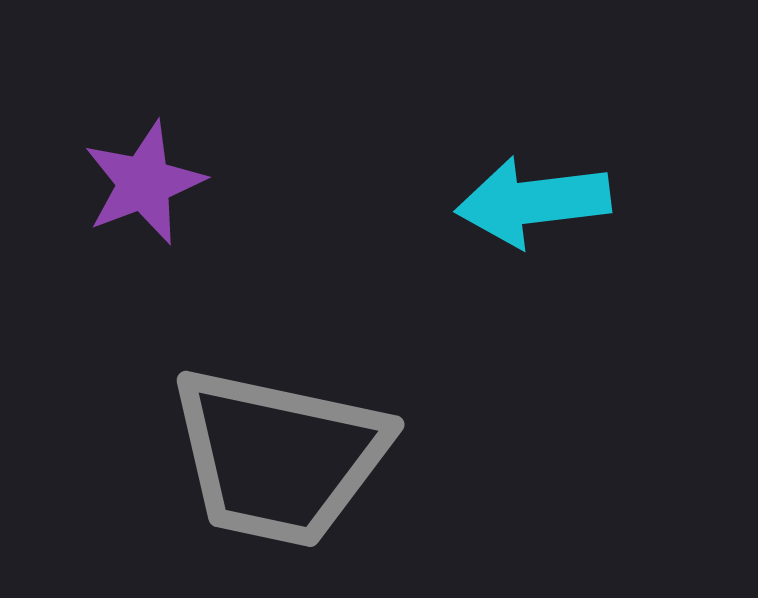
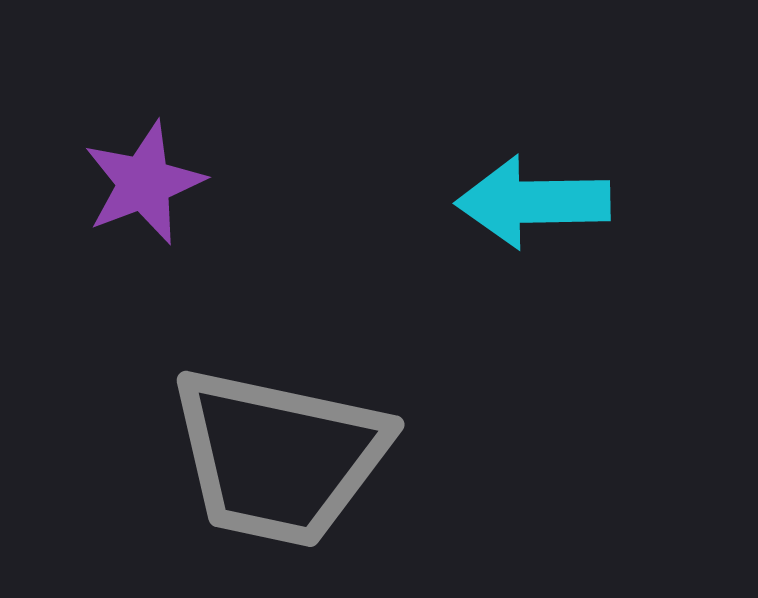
cyan arrow: rotated 6 degrees clockwise
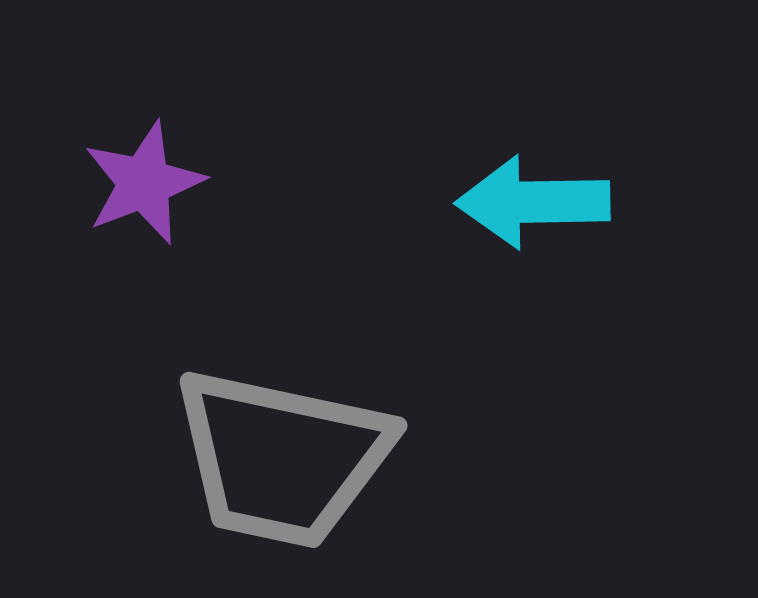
gray trapezoid: moved 3 px right, 1 px down
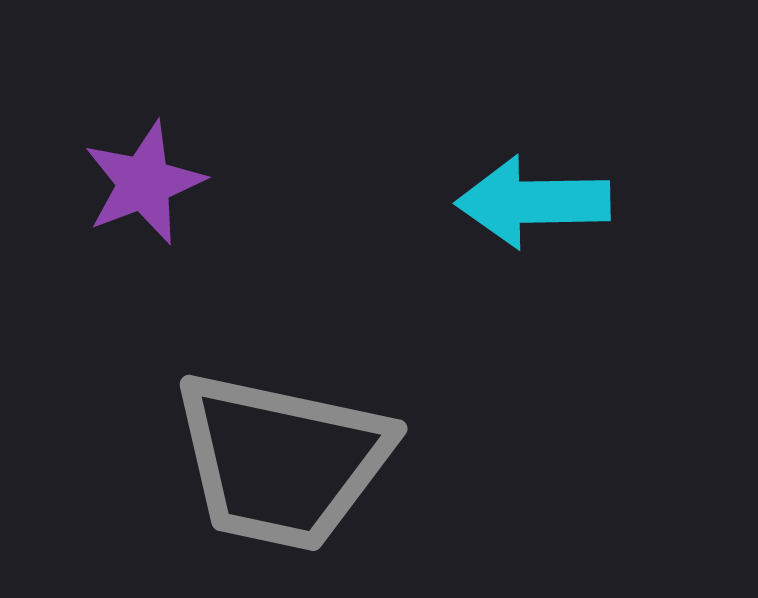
gray trapezoid: moved 3 px down
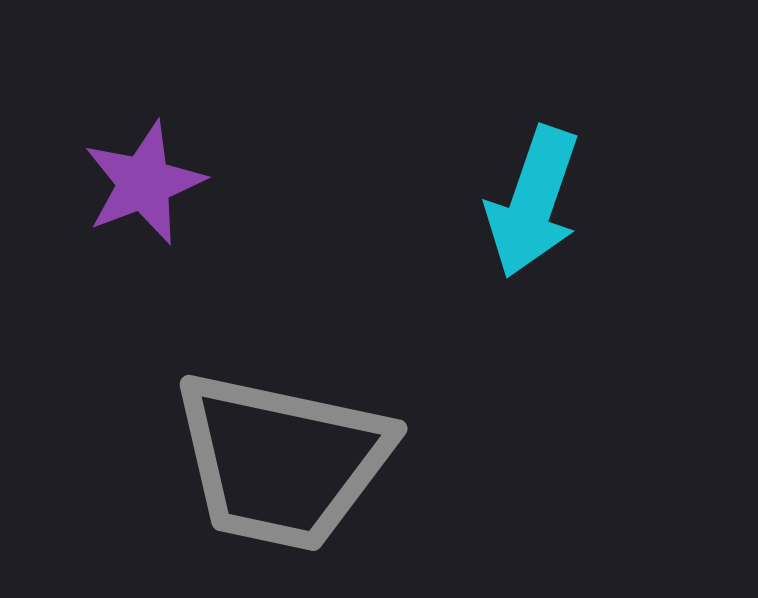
cyan arrow: rotated 70 degrees counterclockwise
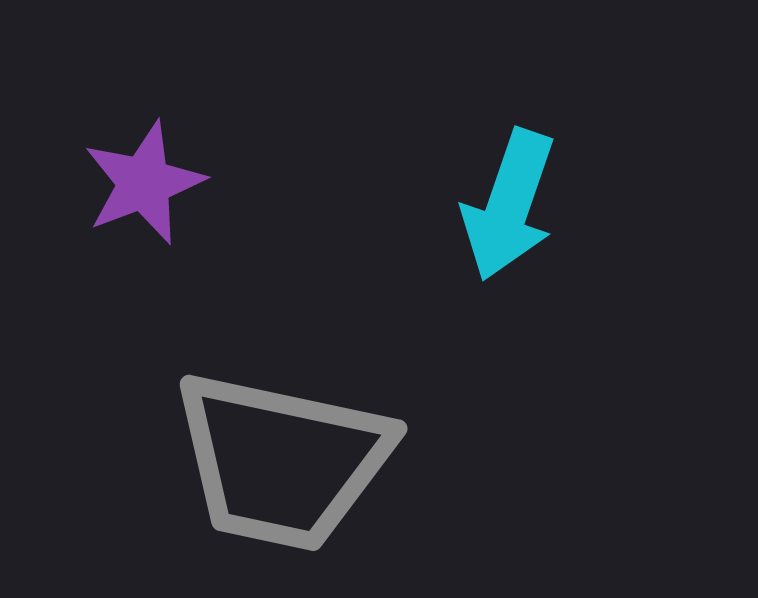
cyan arrow: moved 24 px left, 3 px down
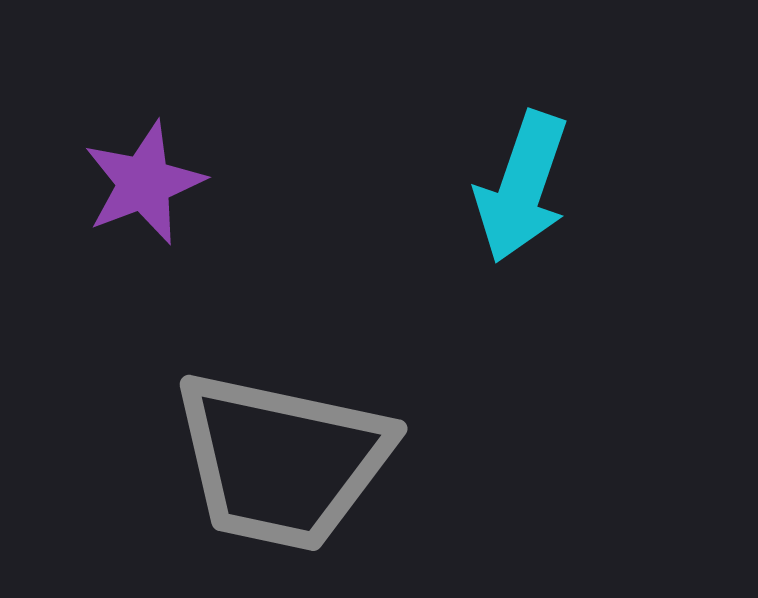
cyan arrow: moved 13 px right, 18 px up
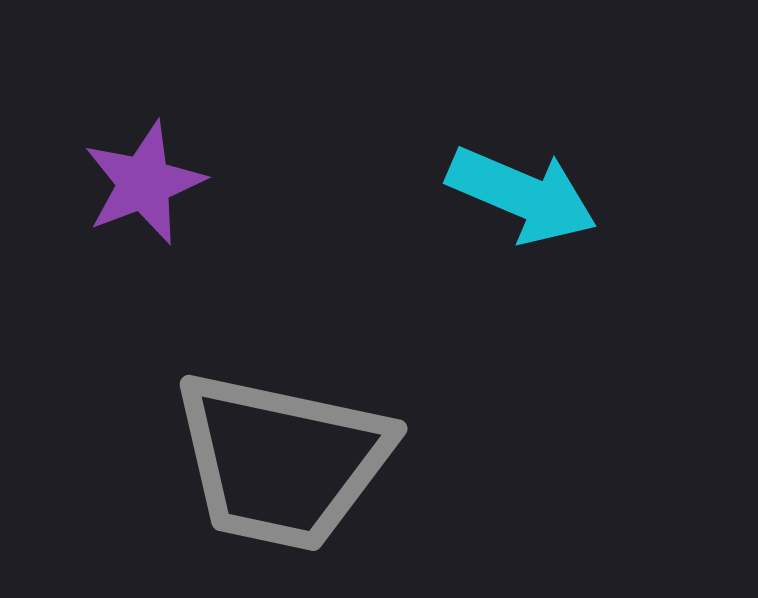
cyan arrow: moved 8 px down; rotated 86 degrees counterclockwise
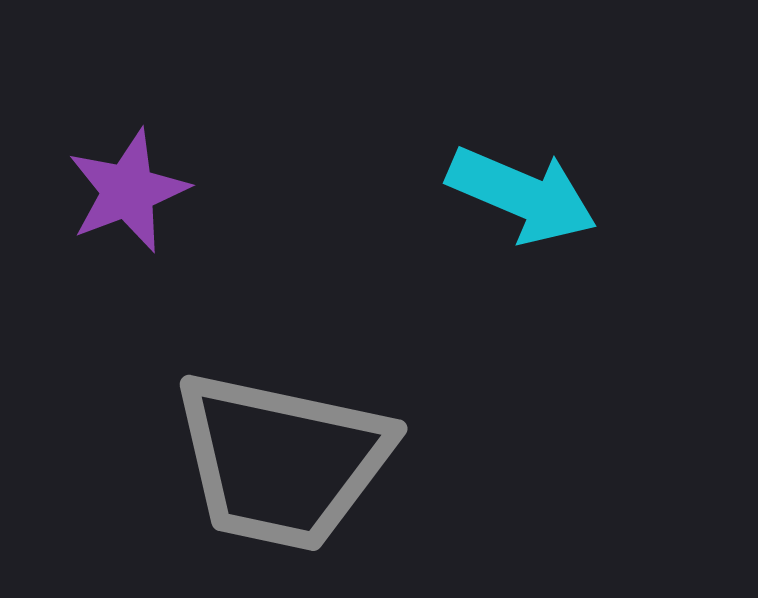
purple star: moved 16 px left, 8 px down
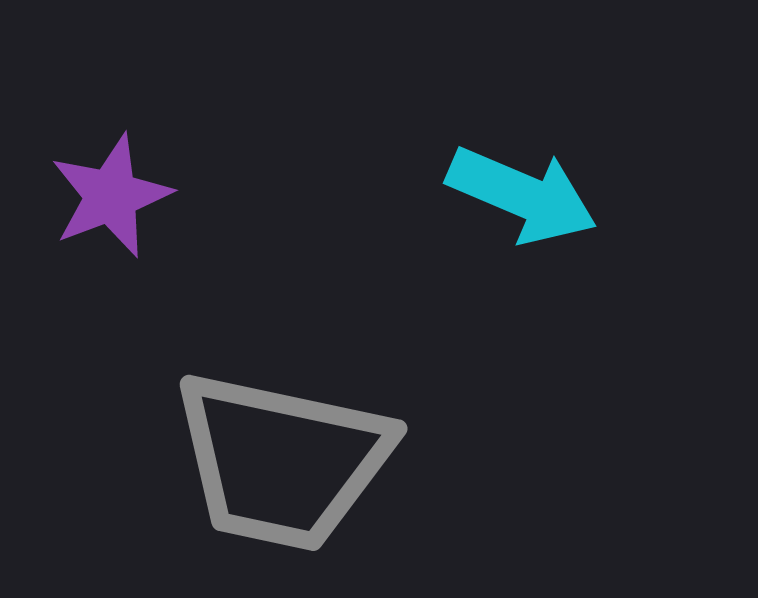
purple star: moved 17 px left, 5 px down
